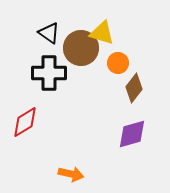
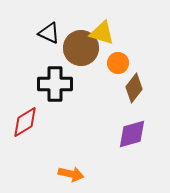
black triangle: rotated 10 degrees counterclockwise
black cross: moved 6 px right, 11 px down
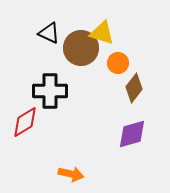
black cross: moved 5 px left, 7 px down
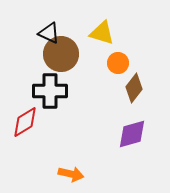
brown circle: moved 20 px left, 6 px down
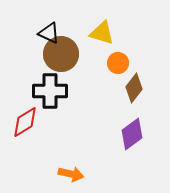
purple diamond: rotated 20 degrees counterclockwise
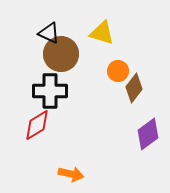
orange circle: moved 8 px down
red diamond: moved 12 px right, 3 px down
purple diamond: moved 16 px right
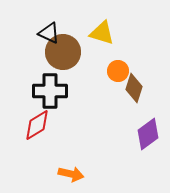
brown circle: moved 2 px right, 2 px up
brown diamond: rotated 20 degrees counterclockwise
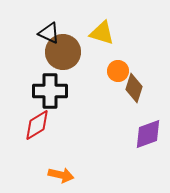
purple diamond: rotated 16 degrees clockwise
orange arrow: moved 10 px left, 1 px down
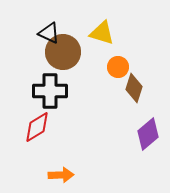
orange circle: moved 4 px up
red diamond: moved 2 px down
purple diamond: rotated 20 degrees counterclockwise
orange arrow: rotated 15 degrees counterclockwise
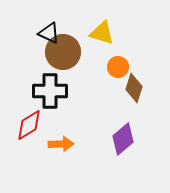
red diamond: moved 8 px left, 2 px up
purple diamond: moved 25 px left, 5 px down
orange arrow: moved 31 px up
